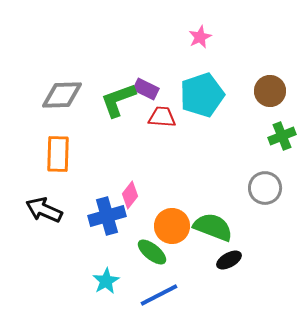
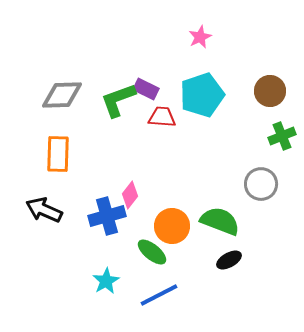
gray circle: moved 4 px left, 4 px up
green semicircle: moved 7 px right, 6 px up
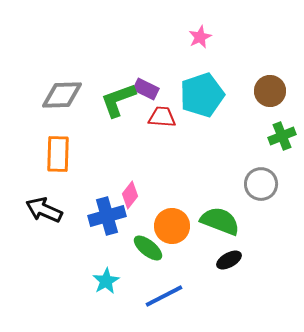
green ellipse: moved 4 px left, 4 px up
blue line: moved 5 px right, 1 px down
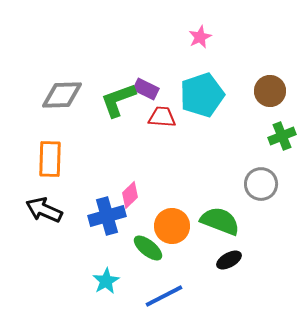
orange rectangle: moved 8 px left, 5 px down
pink diamond: rotated 8 degrees clockwise
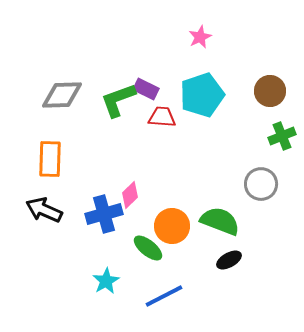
blue cross: moved 3 px left, 2 px up
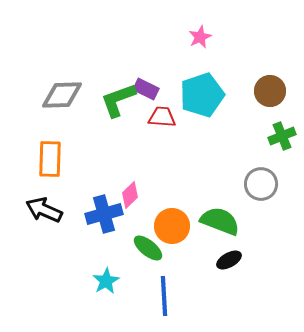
blue line: rotated 66 degrees counterclockwise
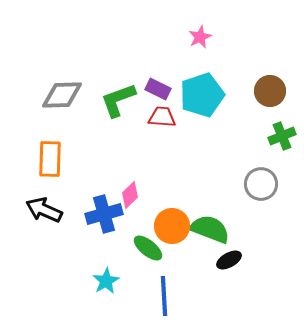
purple rectangle: moved 12 px right
green semicircle: moved 10 px left, 8 px down
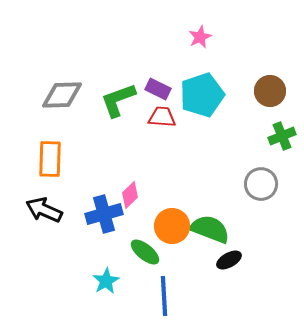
green ellipse: moved 3 px left, 4 px down
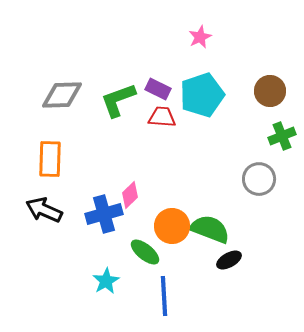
gray circle: moved 2 px left, 5 px up
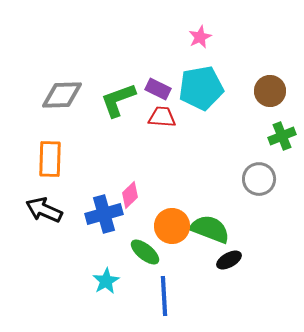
cyan pentagon: moved 1 px left, 7 px up; rotated 9 degrees clockwise
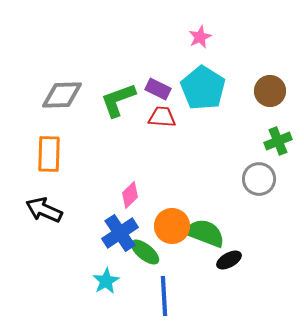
cyan pentagon: moved 2 px right; rotated 30 degrees counterclockwise
green cross: moved 4 px left, 5 px down
orange rectangle: moved 1 px left, 5 px up
blue cross: moved 16 px right, 19 px down; rotated 18 degrees counterclockwise
green semicircle: moved 5 px left, 4 px down
